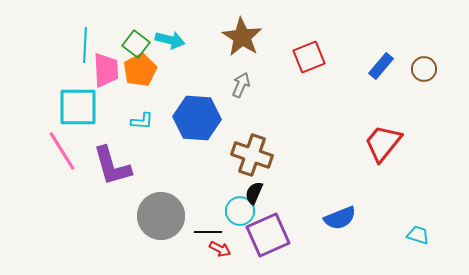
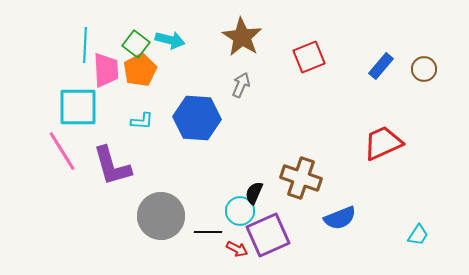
red trapezoid: rotated 27 degrees clockwise
brown cross: moved 49 px right, 23 px down
cyan trapezoid: rotated 105 degrees clockwise
red arrow: moved 17 px right
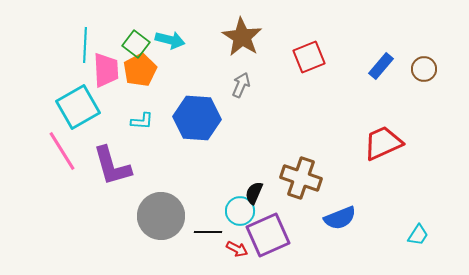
cyan square: rotated 30 degrees counterclockwise
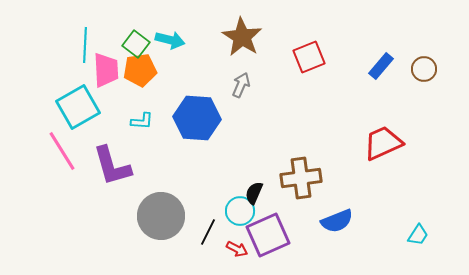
orange pentagon: rotated 20 degrees clockwise
brown cross: rotated 27 degrees counterclockwise
blue semicircle: moved 3 px left, 3 px down
black line: rotated 64 degrees counterclockwise
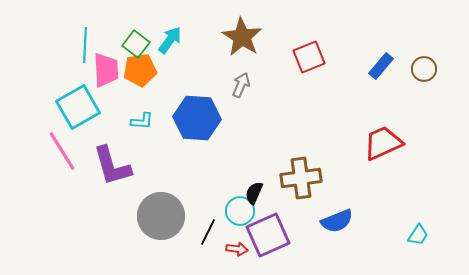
cyan arrow: rotated 68 degrees counterclockwise
red arrow: rotated 20 degrees counterclockwise
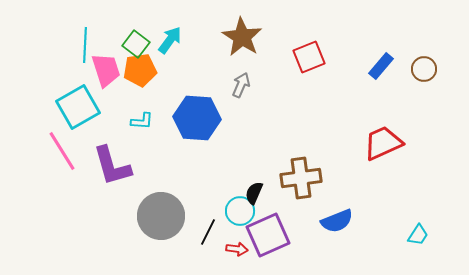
pink trapezoid: rotated 15 degrees counterclockwise
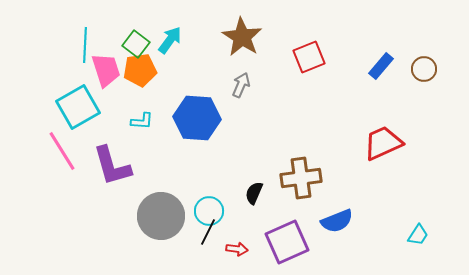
cyan circle: moved 31 px left
purple square: moved 19 px right, 7 px down
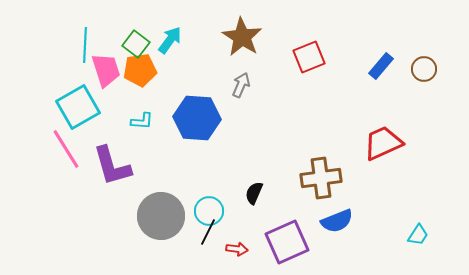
pink line: moved 4 px right, 2 px up
brown cross: moved 20 px right
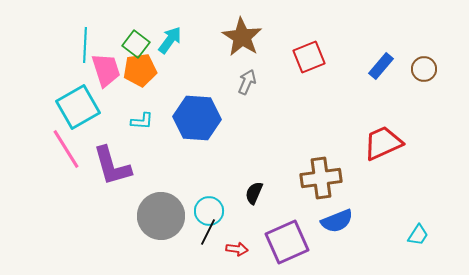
gray arrow: moved 6 px right, 3 px up
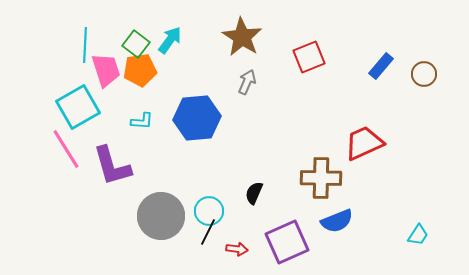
brown circle: moved 5 px down
blue hexagon: rotated 9 degrees counterclockwise
red trapezoid: moved 19 px left
brown cross: rotated 9 degrees clockwise
